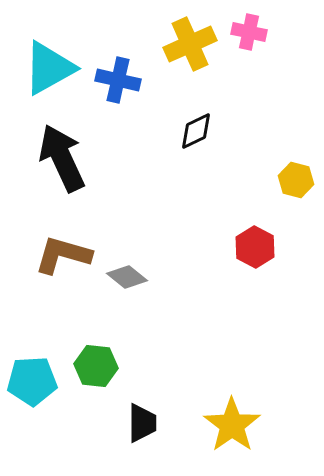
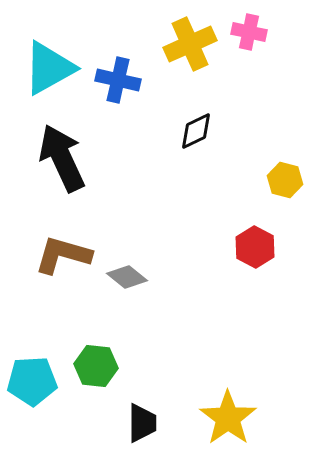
yellow hexagon: moved 11 px left
yellow star: moved 4 px left, 7 px up
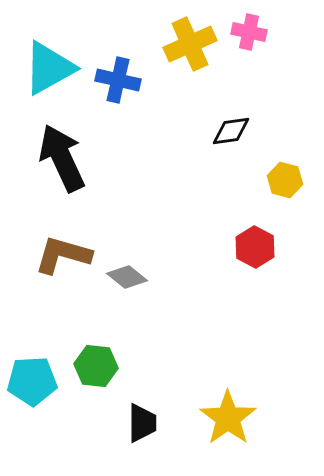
black diamond: moved 35 px right; rotated 18 degrees clockwise
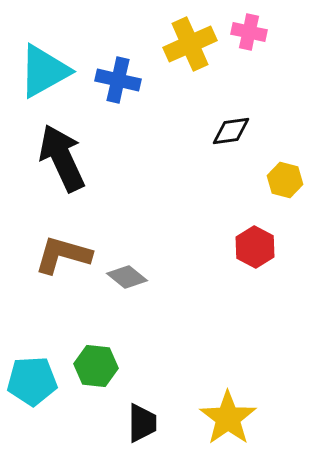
cyan triangle: moved 5 px left, 3 px down
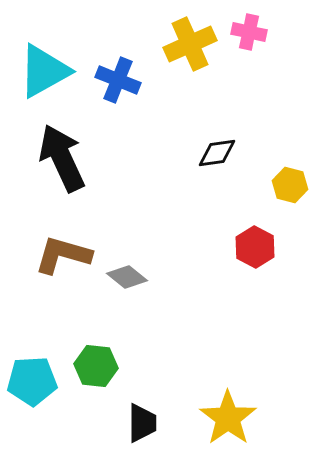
blue cross: rotated 9 degrees clockwise
black diamond: moved 14 px left, 22 px down
yellow hexagon: moved 5 px right, 5 px down
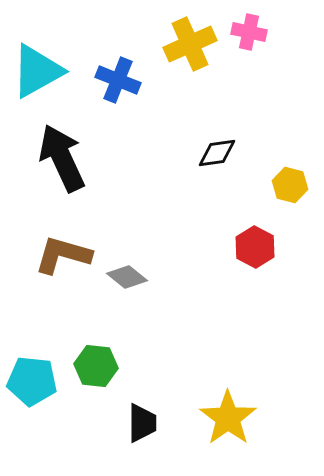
cyan triangle: moved 7 px left
cyan pentagon: rotated 9 degrees clockwise
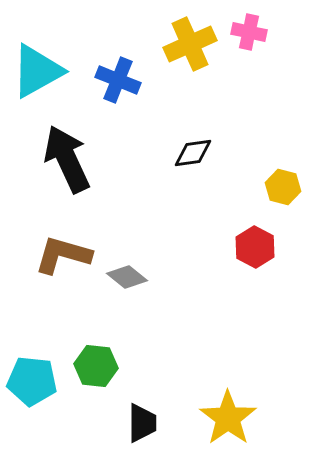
black diamond: moved 24 px left
black arrow: moved 5 px right, 1 px down
yellow hexagon: moved 7 px left, 2 px down
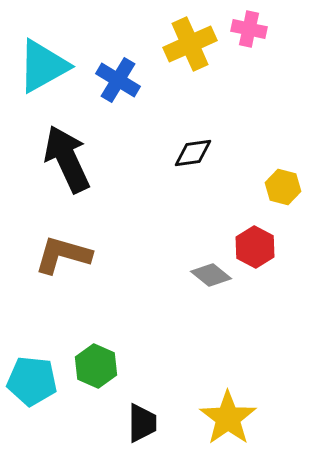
pink cross: moved 3 px up
cyan triangle: moved 6 px right, 5 px up
blue cross: rotated 9 degrees clockwise
gray diamond: moved 84 px right, 2 px up
green hexagon: rotated 18 degrees clockwise
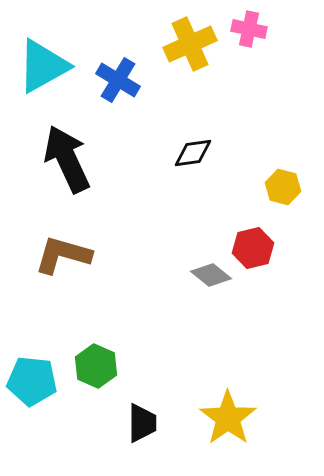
red hexagon: moved 2 px left, 1 px down; rotated 18 degrees clockwise
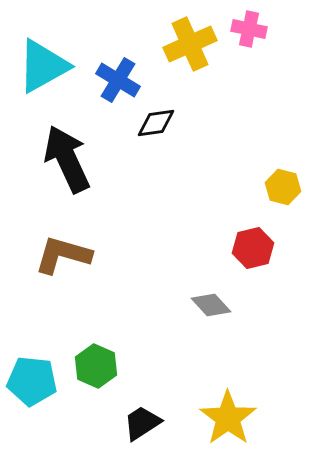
black diamond: moved 37 px left, 30 px up
gray diamond: moved 30 px down; rotated 9 degrees clockwise
black trapezoid: rotated 123 degrees counterclockwise
